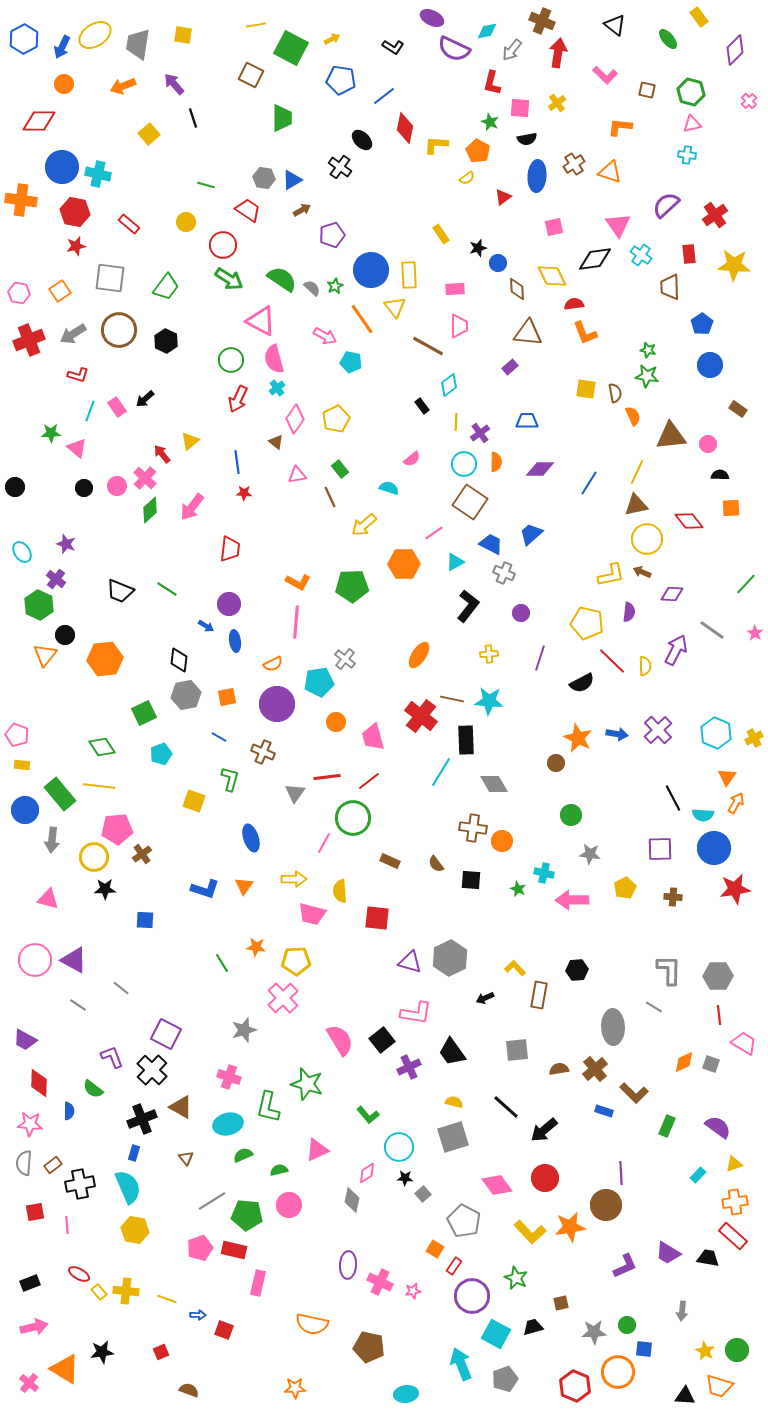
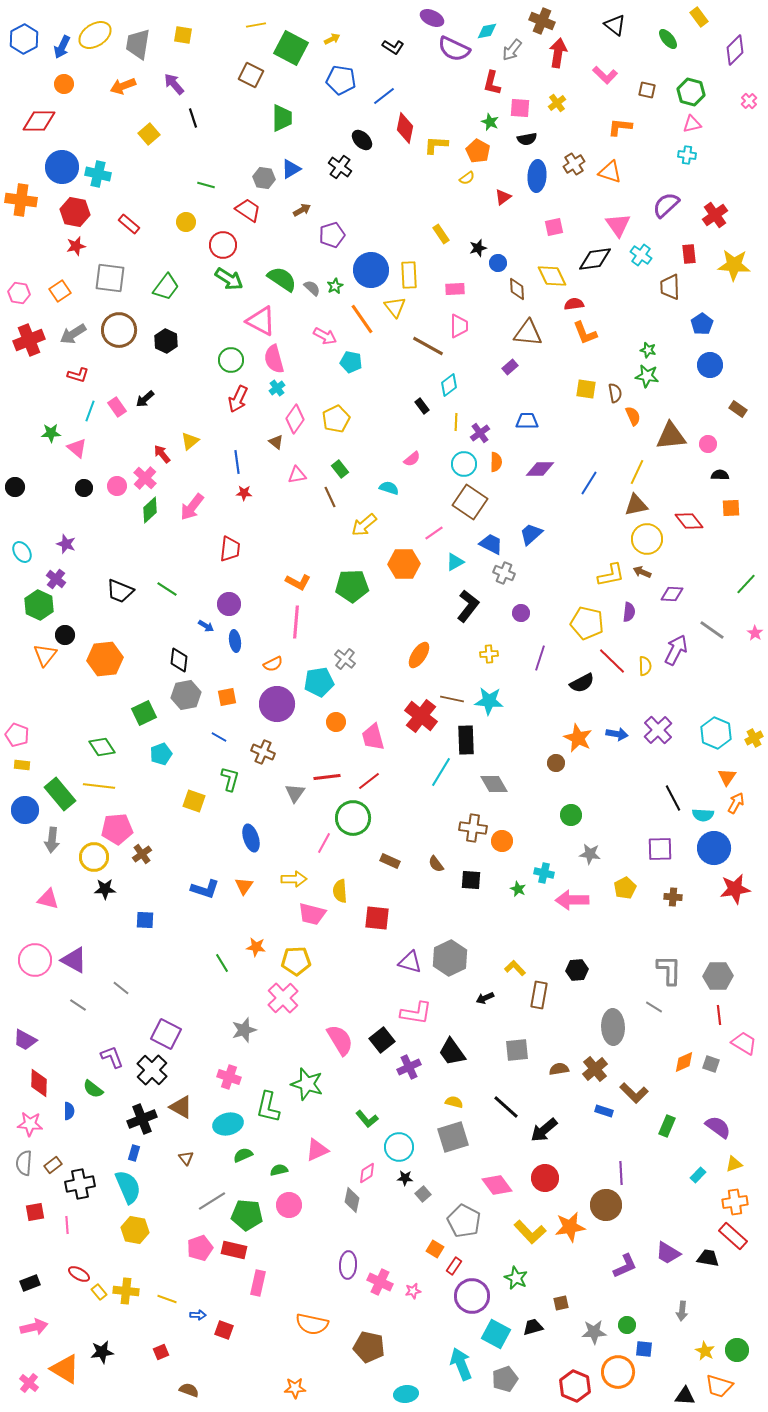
blue triangle at (292, 180): moved 1 px left, 11 px up
green L-shape at (368, 1115): moved 1 px left, 4 px down
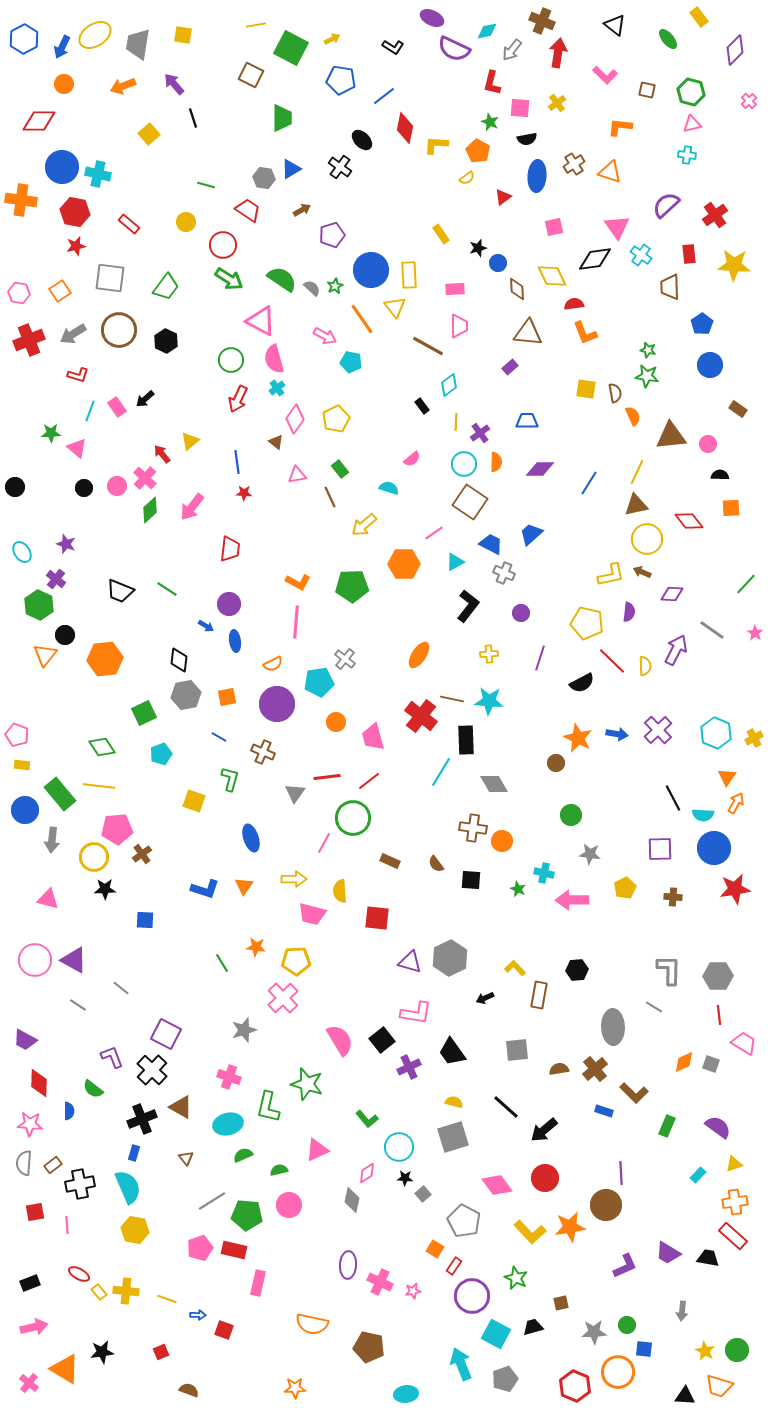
pink triangle at (618, 225): moved 1 px left, 2 px down
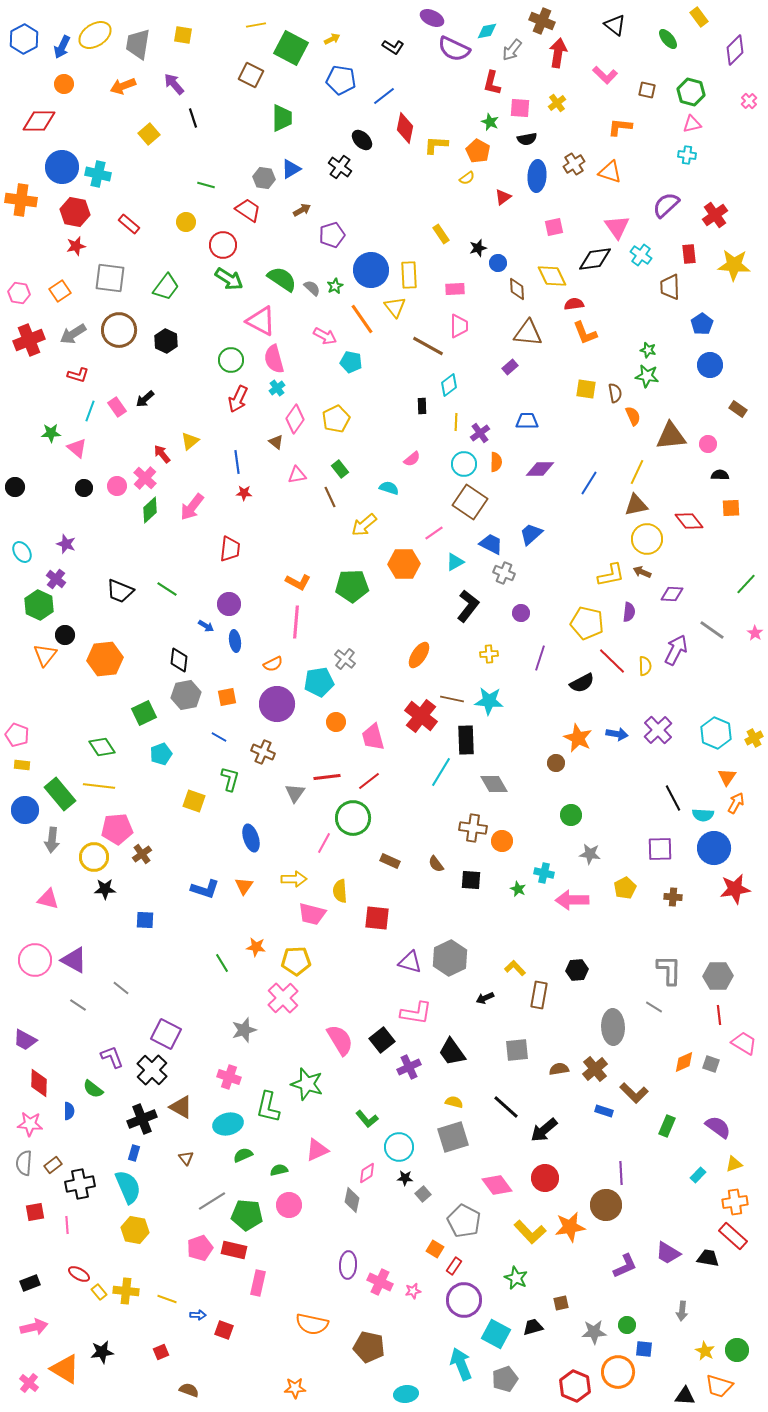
black rectangle at (422, 406): rotated 35 degrees clockwise
purple circle at (472, 1296): moved 8 px left, 4 px down
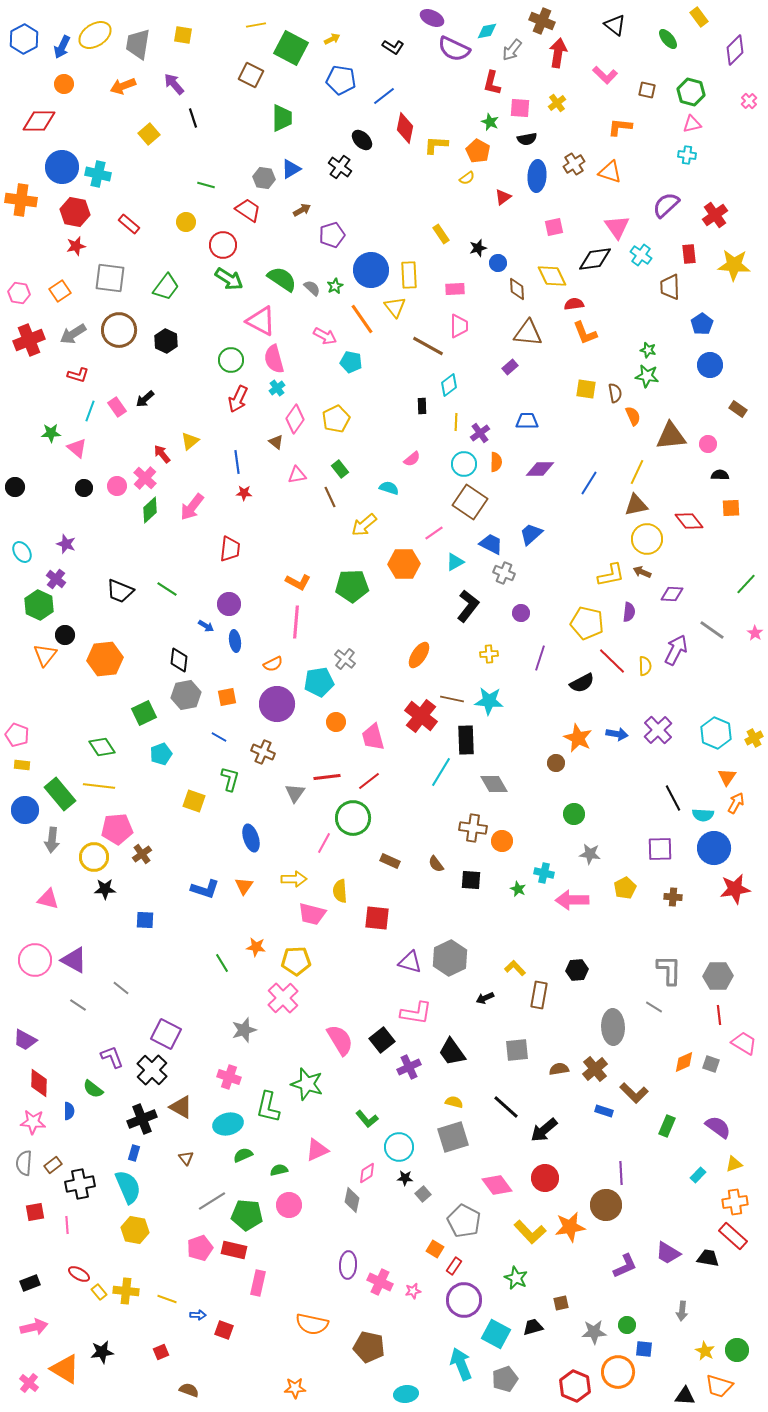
green circle at (571, 815): moved 3 px right, 1 px up
pink star at (30, 1124): moved 3 px right, 2 px up
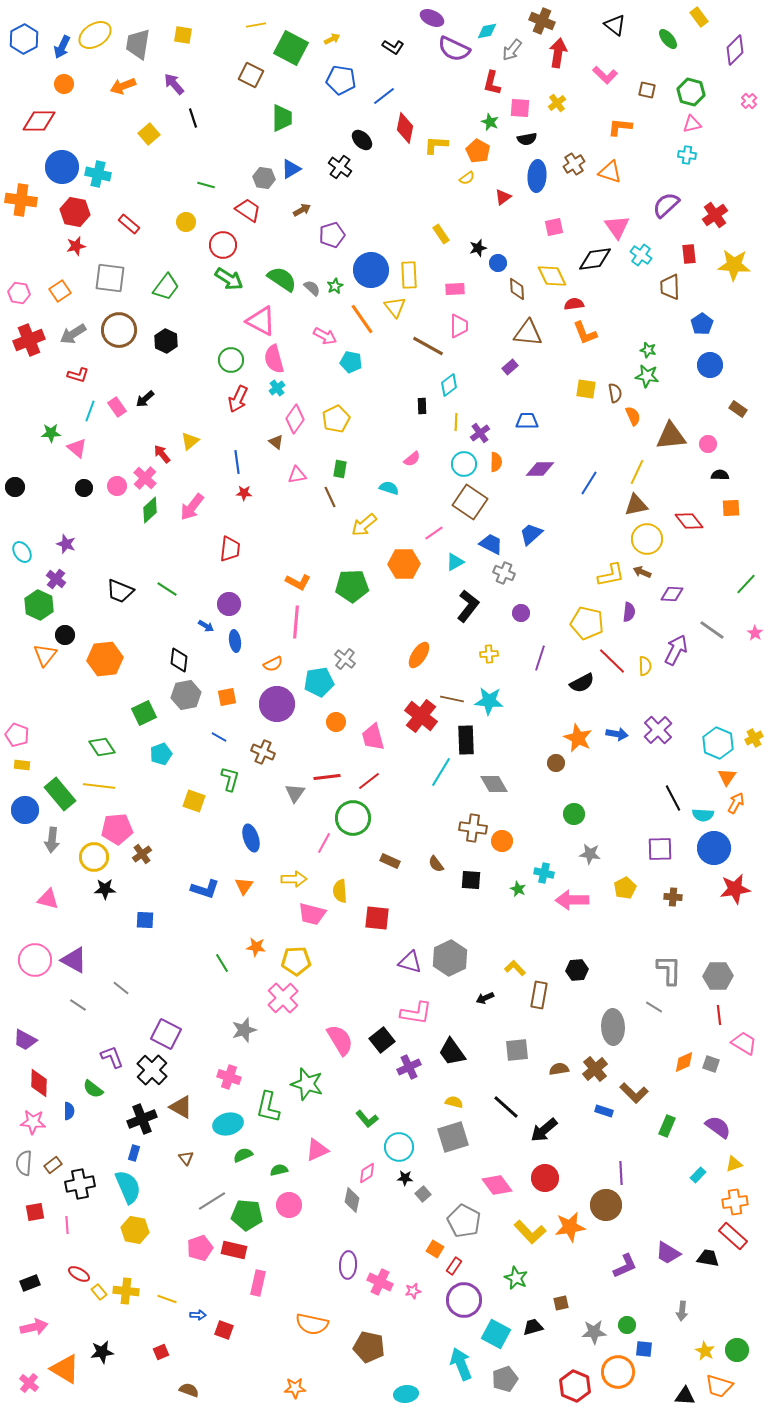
green rectangle at (340, 469): rotated 48 degrees clockwise
cyan hexagon at (716, 733): moved 2 px right, 10 px down
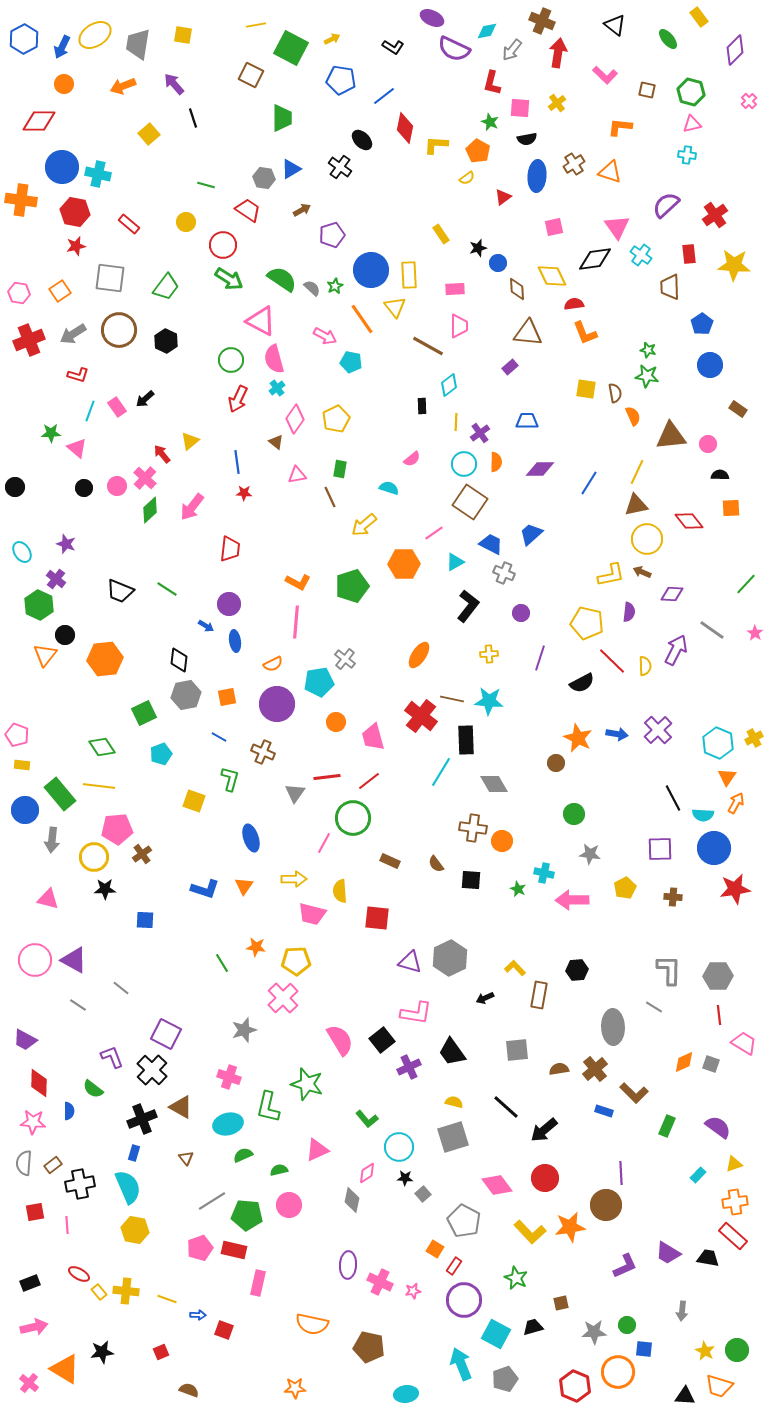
green pentagon at (352, 586): rotated 16 degrees counterclockwise
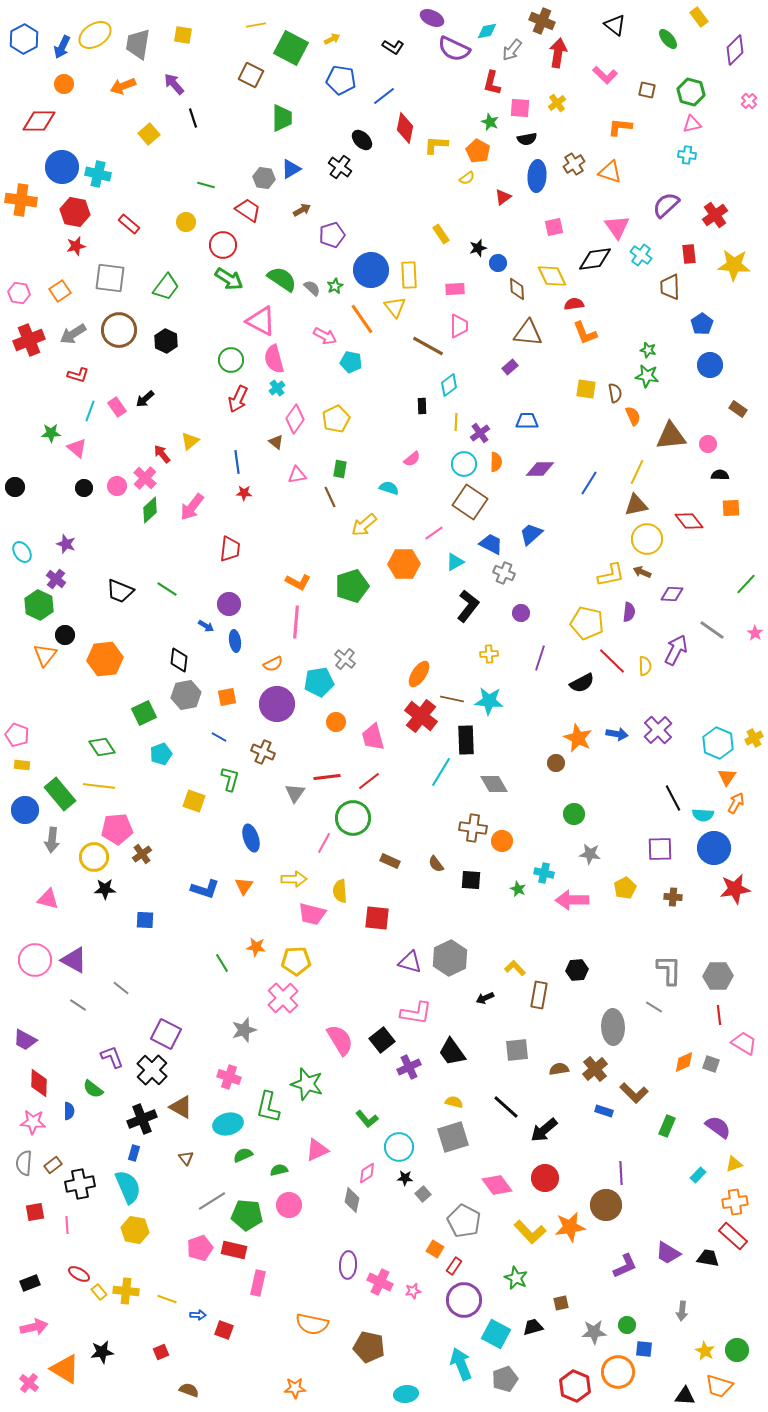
orange ellipse at (419, 655): moved 19 px down
